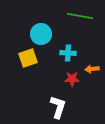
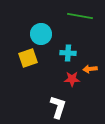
orange arrow: moved 2 px left
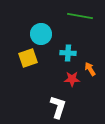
orange arrow: rotated 64 degrees clockwise
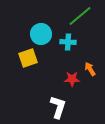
green line: rotated 50 degrees counterclockwise
cyan cross: moved 11 px up
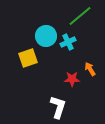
cyan circle: moved 5 px right, 2 px down
cyan cross: rotated 28 degrees counterclockwise
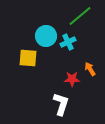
yellow square: rotated 24 degrees clockwise
white L-shape: moved 3 px right, 3 px up
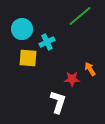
cyan circle: moved 24 px left, 7 px up
cyan cross: moved 21 px left
white L-shape: moved 3 px left, 2 px up
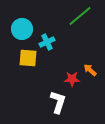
orange arrow: moved 1 px down; rotated 16 degrees counterclockwise
